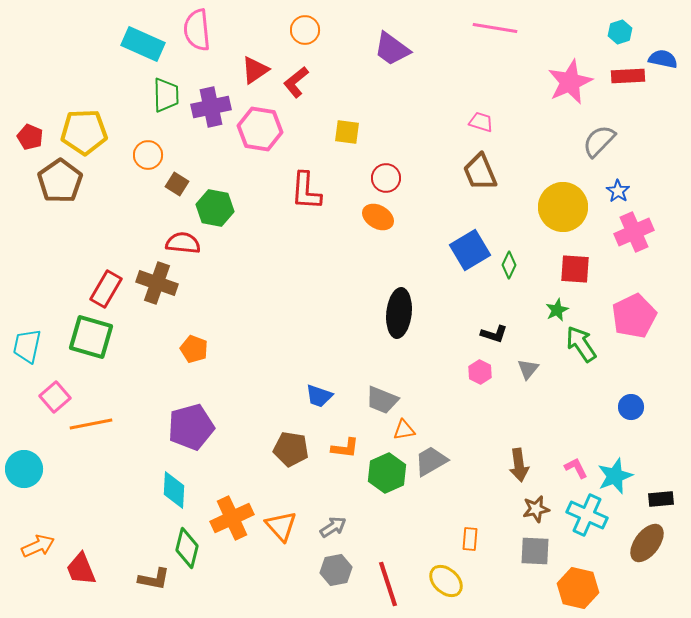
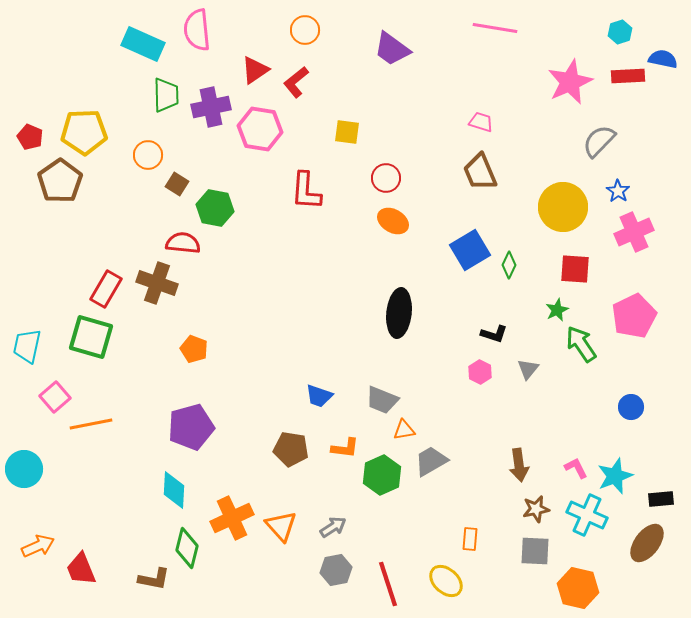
orange ellipse at (378, 217): moved 15 px right, 4 px down
green hexagon at (387, 473): moved 5 px left, 2 px down
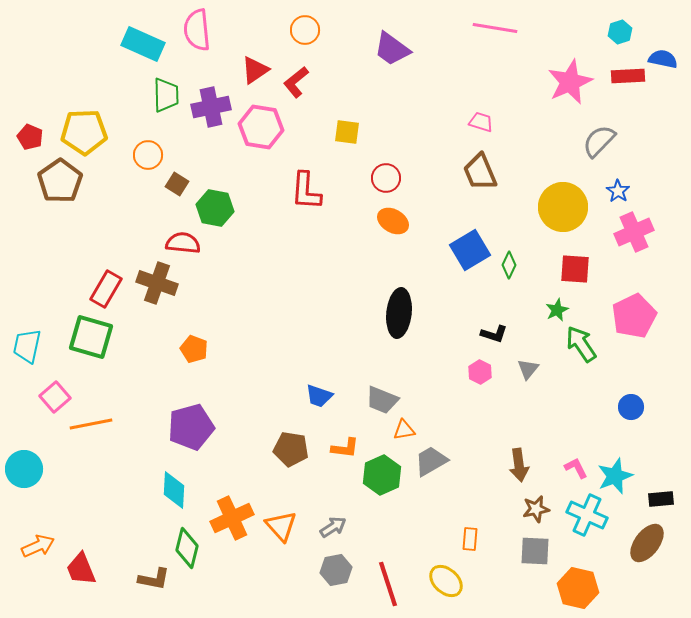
pink hexagon at (260, 129): moved 1 px right, 2 px up
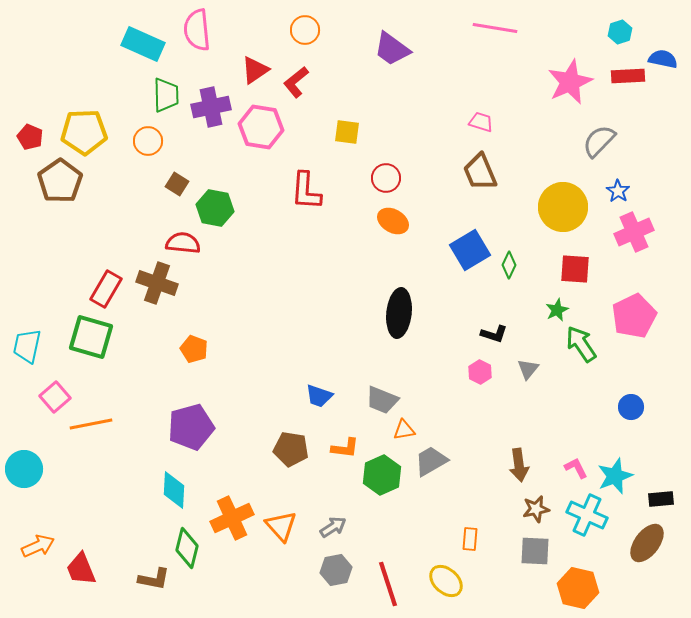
orange circle at (148, 155): moved 14 px up
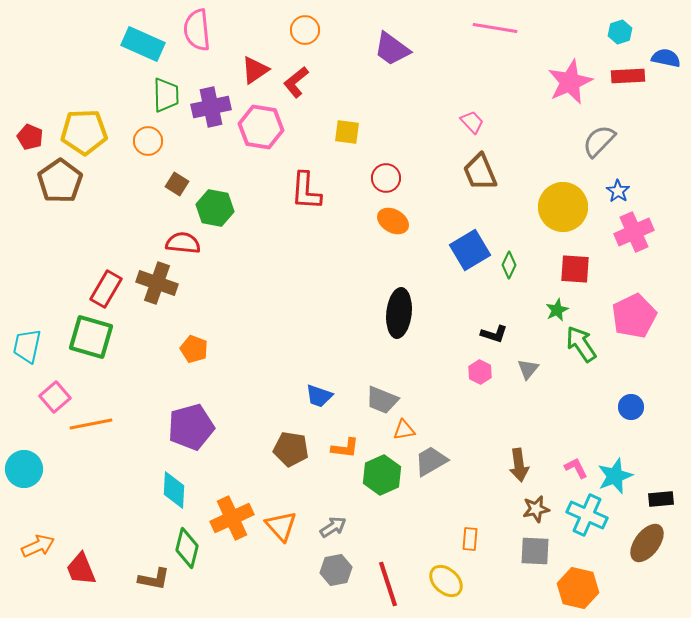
blue semicircle at (663, 59): moved 3 px right, 1 px up
pink trapezoid at (481, 122): moved 9 px left; rotated 30 degrees clockwise
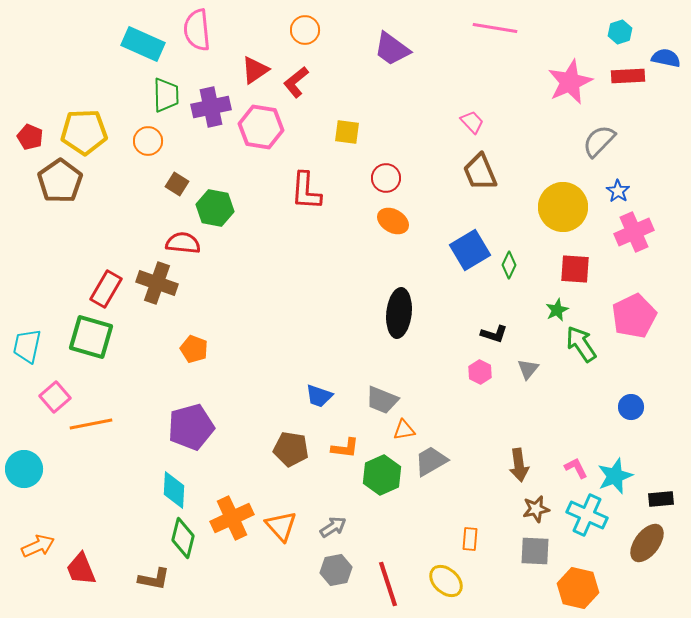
green diamond at (187, 548): moved 4 px left, 10 px up
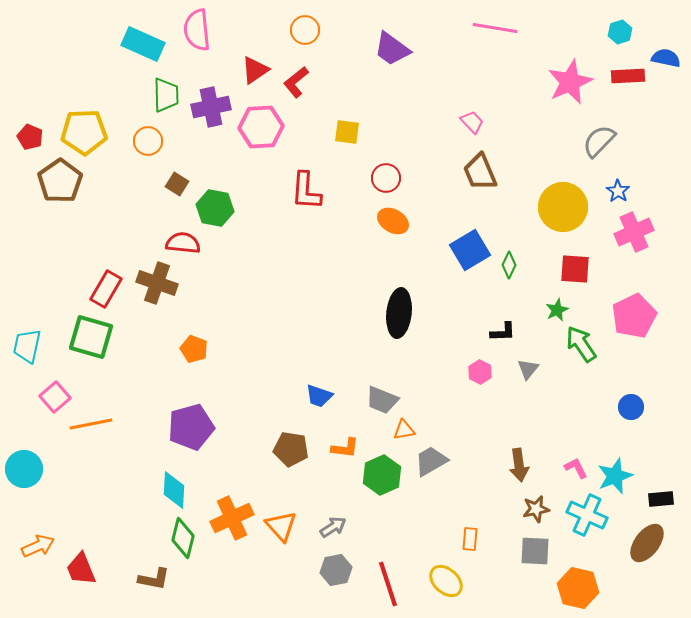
pink hexagon at (261, 127): rotated 12 degrees counterclockwise
black L-shape at (494, 334): moved 9 px right, 2 px up; rotated 20 degrees counterclockwise
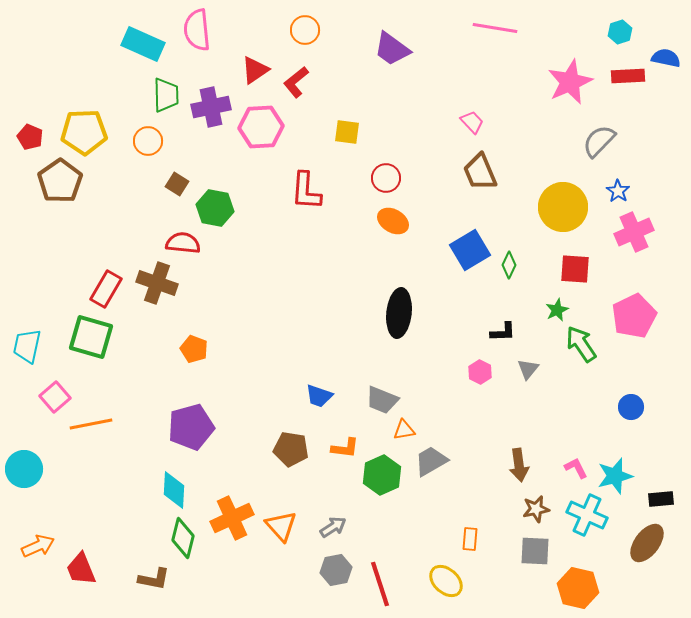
cyan star at (615, 476): rotated 6 degrees clockwise
red line at (388, 584): moved 8 px left
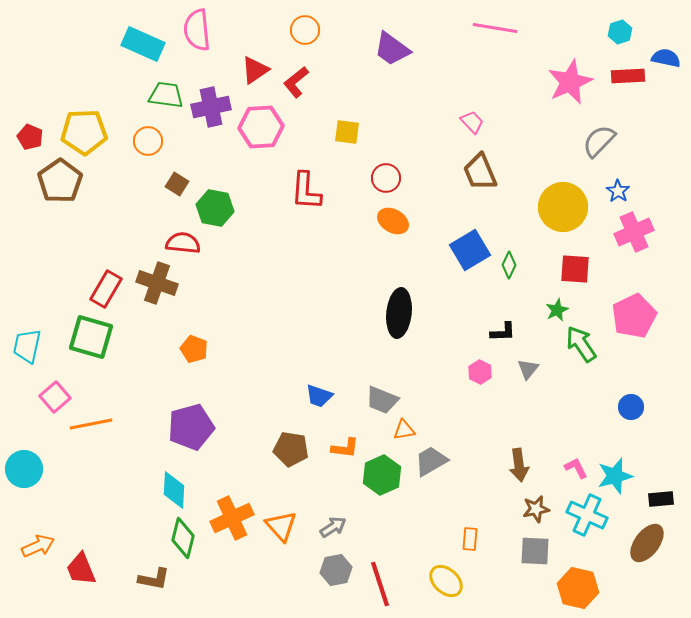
green trapezoid at (166, 95): rotated 81 degrees counterclockwise
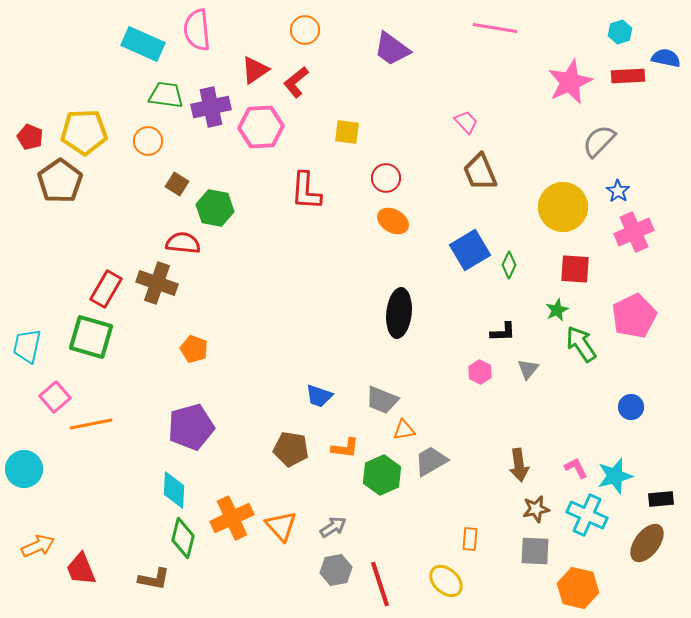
pink trapezoid at (472, 122): moved 6 px left
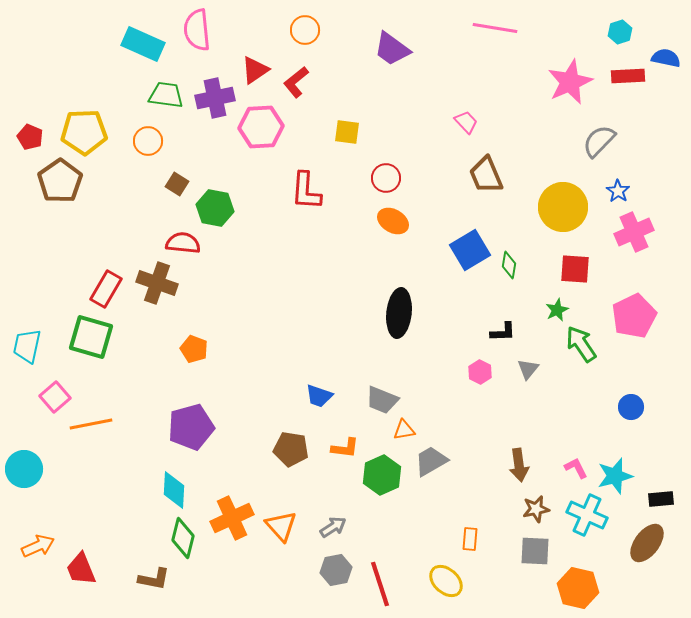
purple cross at (211, 107): moved 4 px right, 9 px up
brown trapezoid at (480, 172): moved 6 px right, 3 px down
green diamond at (509, 265): rotated 16 degrees counterclockwise
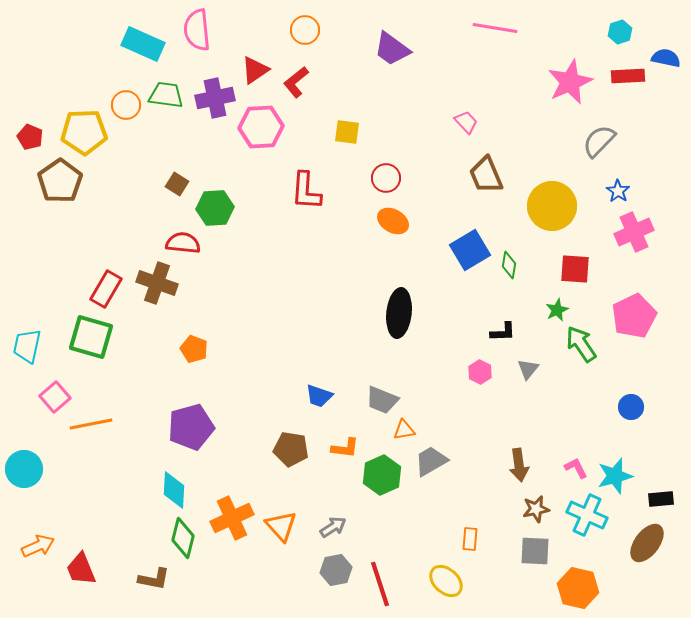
orange circle at (148, 141): moved 22 px left, 36 px up
yellow circle at (563, 207): moved 11 px left, 1 px up
green hexagon at (215, 208): rotated 15 degrees counterclockwise
